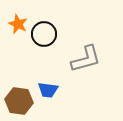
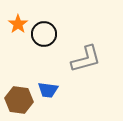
orange star: rotated 12 degrees clockwise
brown hexagon: moved 1 px up
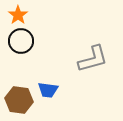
orange star: moved 9 px up
black circle: moved 23 px left, 7 px down
gray L-shape: moved 7 px right
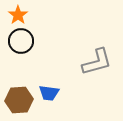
gray L-shape: moved 4 px right, 3 px down
blue trapezoid: moved 1 px right, 3 px down
brown hexagon: rotated 12 degrees counterclockwise
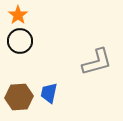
black circle: moved 1 px left
blue trapezoid: rotated 95 degrees clockwise
brown hexagon: moved 3 px up
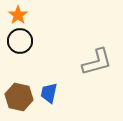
brown hexagon: rotated 16 degrees clockwise
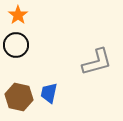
black circle: moved 4 px left, 4 px down
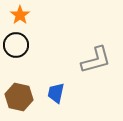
orange star: moved 2 px right
gray L-shape: moved 1 px left, 2 px up
blue trapezoid: moved 7 px right
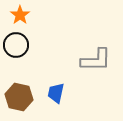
gray L-shape: rotated 16 degrees clockwise
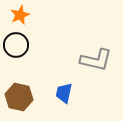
orange star: rotated 12 degrees clockwise
gray L-shape: rotated 12 degrees clockwise
blue trapezoid: moved 8 px right
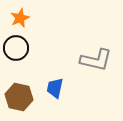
orange star: moved 3 px down
black circle: moved 3 px down
blue trapezoid: moved 9 px left, 5 px up
